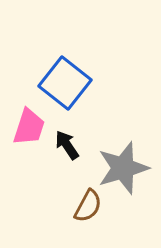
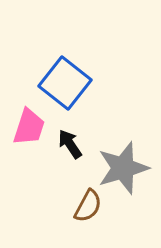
black arrow: moved 3 px right, 1 px up
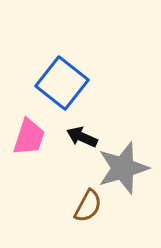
blue square: moved 3 px left
pink trapezoid: moved 10 px down
black arrow: moved 12 px right, 7 px up; rotated 32 degrees counterclockwise
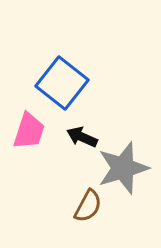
pink trapezoid: moved 6 px up
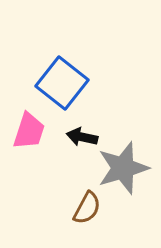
black arrow: rotated 12 degrees counterclockwise
brown semicircle: moved 1 px left, 2 px down
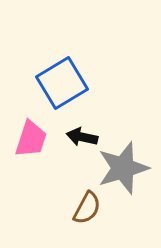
blue square: rotated 21 degrees clockwise
pink trapezoid: moved 2 px right, 8 px down
